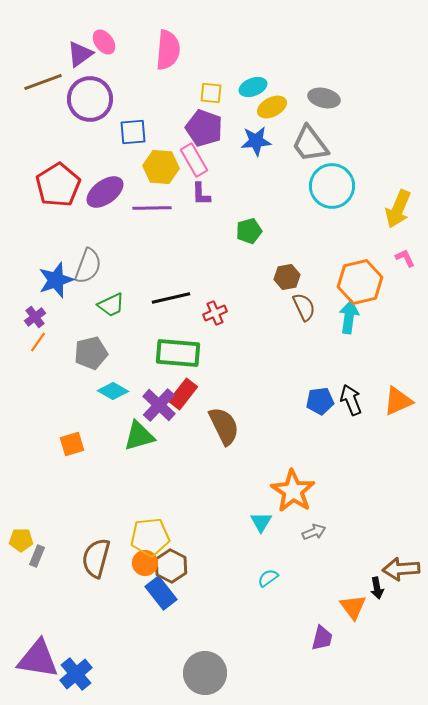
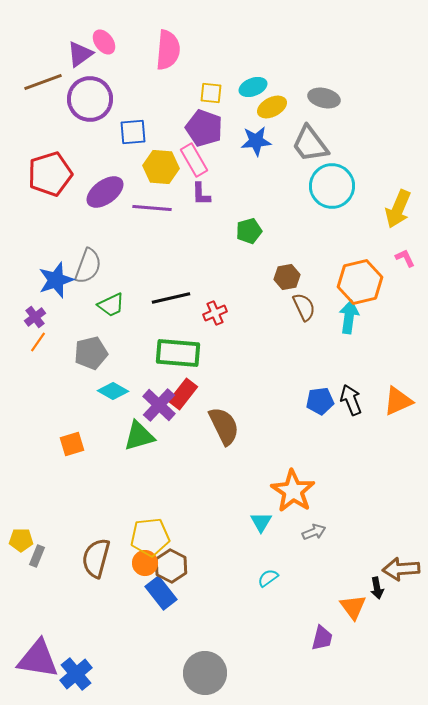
red pentagon at (58, 185): moved 8 px left, 11 px up; rotated 15 degrees clockwise
purple line at (152, 208): rotated 6 degrees clockwise
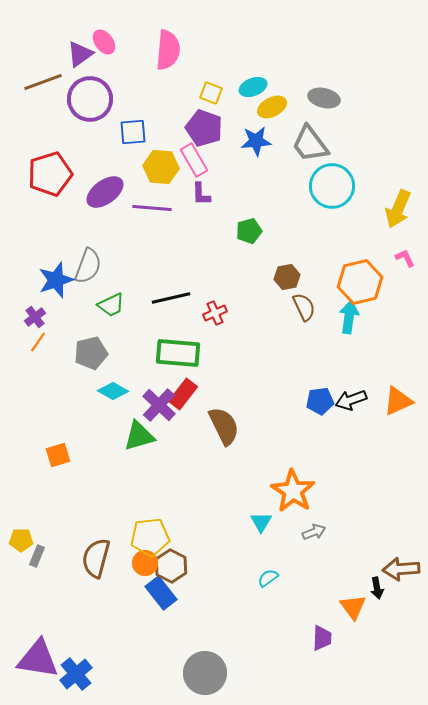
yellow square at (211, 93): rotated 15 degrees clockwise
black arrow at (351, 400): rotated 88 degrees counterclockwise
orange square at (72, 444): moved 14 px left, 11 px down
purple trapezoid at (322, 638): rotated 12 degrees counterclockwise
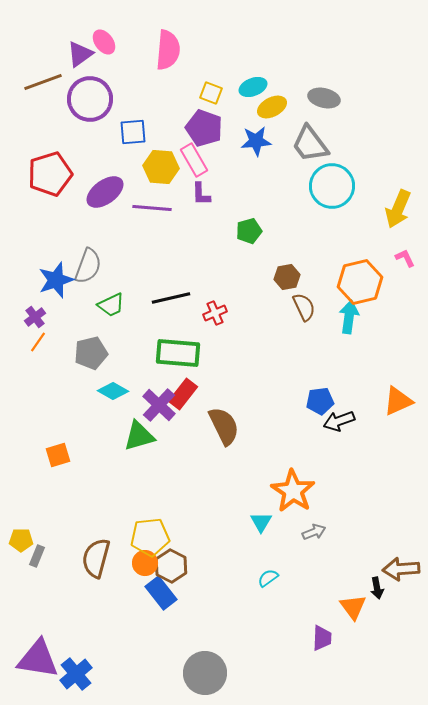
black arrow at (351, 400): moved 12 px left, 21 px down
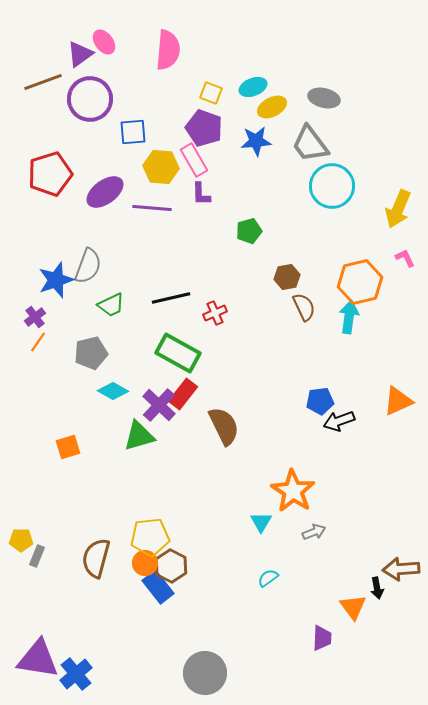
green rectangle at (178, 353): rotated 24 degrees clockwise
orange square at (58, 455): moved 10 px right, 8 px up
blue rectangle at (161, 593): moved 3 px left, 6 px up
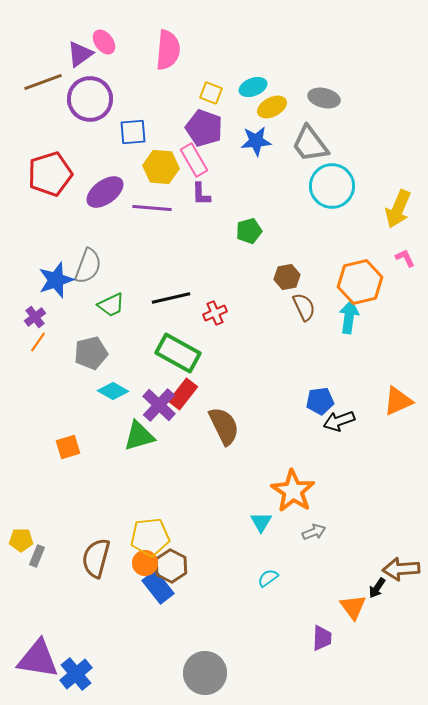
black arrow at (377, 588): rotated 45 degrees clockwise
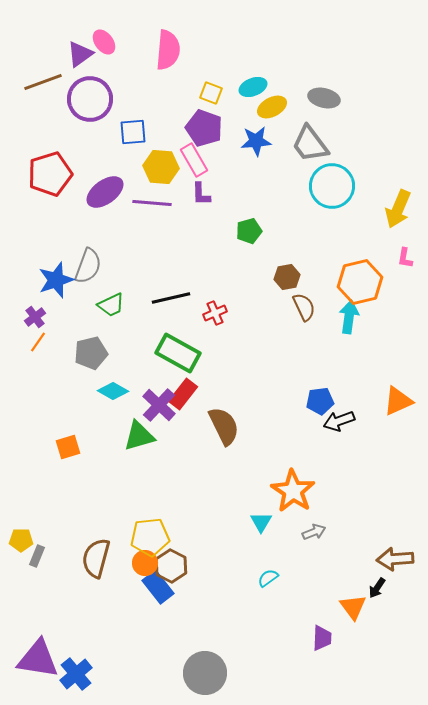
purple line at (152, 208): moved 5 px up
pink L-shape at (405, 258): rotated 145 degrees counterclockwise
brown arrow at (401, 569): moved 6 px left, 10 px up
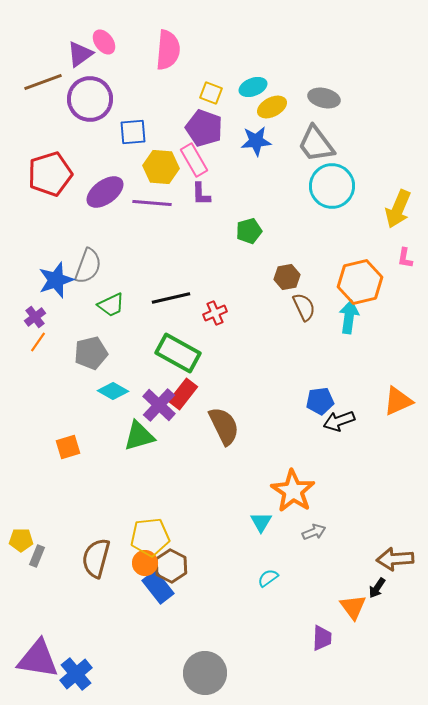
gray trapezoid at (310, 144): moved 6 px right
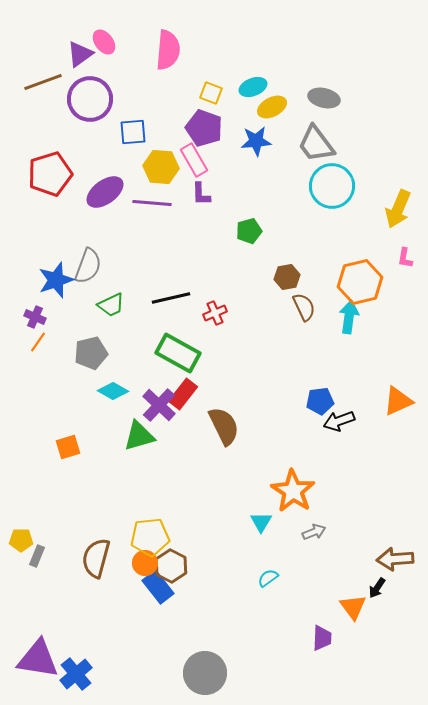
purple cross at (35, 317): rotated 30 degrees counterclockwise
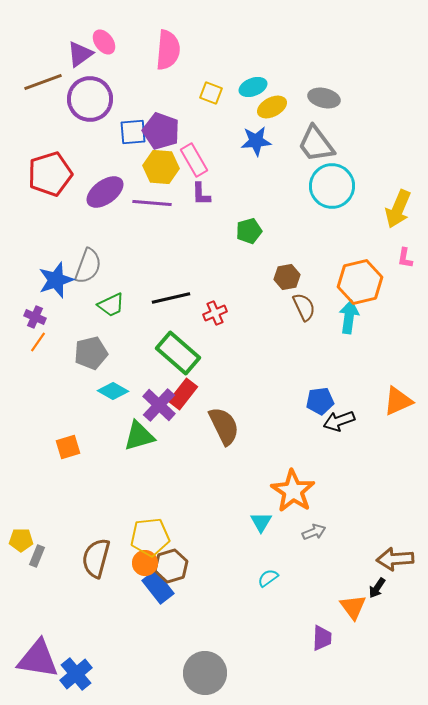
purple pentagon at (204, 128): moved 43 px left, 3 px down
green rectangle at (178, 353): rotated 12 degrees clockwise
brown hexagon at (171, 566): rotated 16 degrees clockwise
